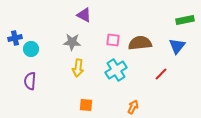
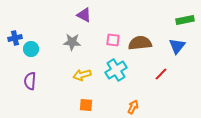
yellow arrow: moved 4 px right, 7 px down; rotated 66 degrees clockwise
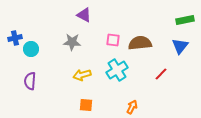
blue triangle: moved 3 px right
cyan cross: moved 1 px right
orange arrow: moved 1 px left
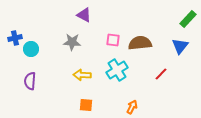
green rectangle: moved 3 px right, 1 px up; rotated 36 degrees counterclockwise
yellow arrow: rotated 18 degrees clockwise
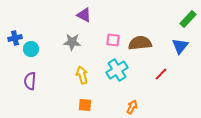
yellow arrow: rotated 72 degrees clockwise
orange square: moved 1 px left
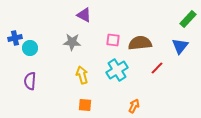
cyan circle: moved 1 px left, 1 px up
red line: moved 4 px left, 6 px up
orange arrow: moved 2 px right, 1 px up
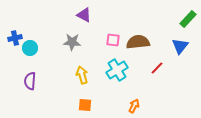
brown semicircle: moved 2 px left, 1 px up
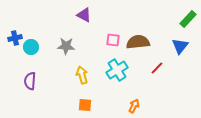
gray star: moved 6 px left, 4 px down
cyan circle: moved 1 px right, 1 px up
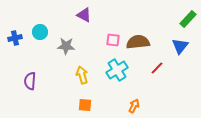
cyan circle: moved 9 px right, 15 px up
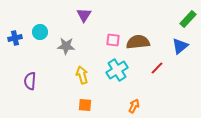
purple triangle: rotated 35 degrees clockwise
blue triangle: rotated 12 degrees clockwise
